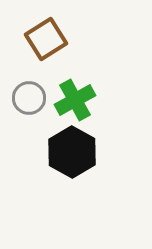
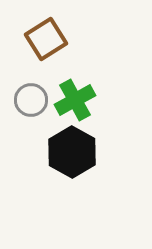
gray circle: moved 2 px right, 2 px down
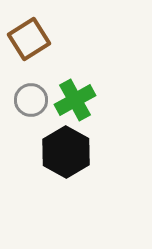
brown square: moved 17 px left
black hexagon: moved 6 px left
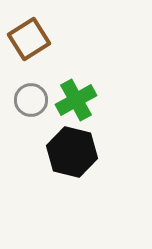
green cross: moved 1 px right
black hexagon: moved 6 px right; rotated 15 degrees counterclockwise
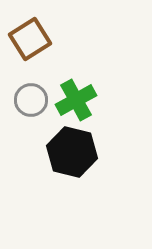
brown square: moved 1 px right
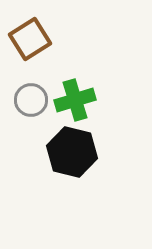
green cross: moved 1 px left; rotated 12 degrees clockwise
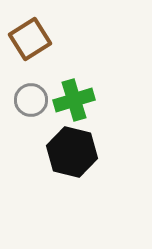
green cross: moved 1 px left
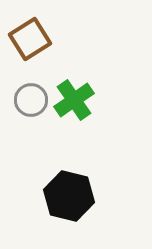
green cross: rotated 18 degrees counterclockwise
black hexagon: moved 3 px left, 44 px down
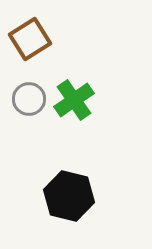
gray circle: moved 2 px left, 1 px up
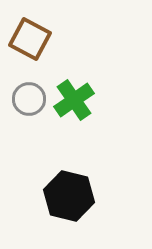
brown square: rotated 30 degrees counterclockwise
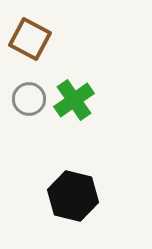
black hexagon: moved 4 px right
